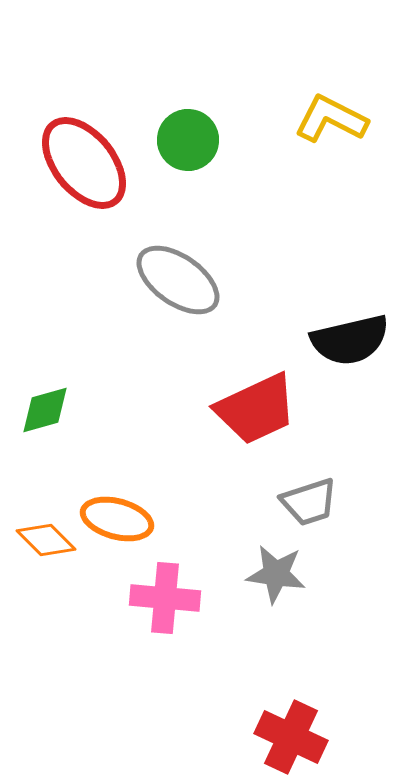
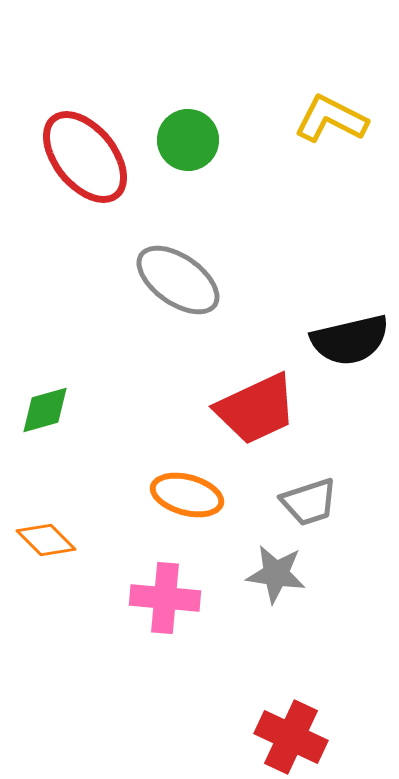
red ellipse: moved 1 px right, 6 px up
orange ellipse: moved 70 px right, 24 px up
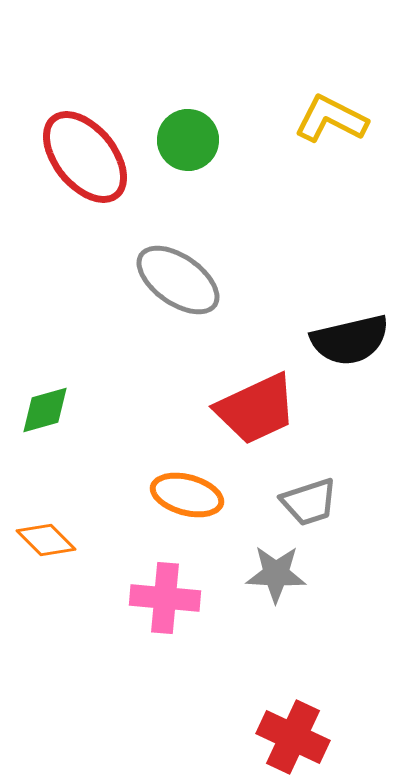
gray star: rotated 6 degrees counterclockwise
red cross: moved 2 px right
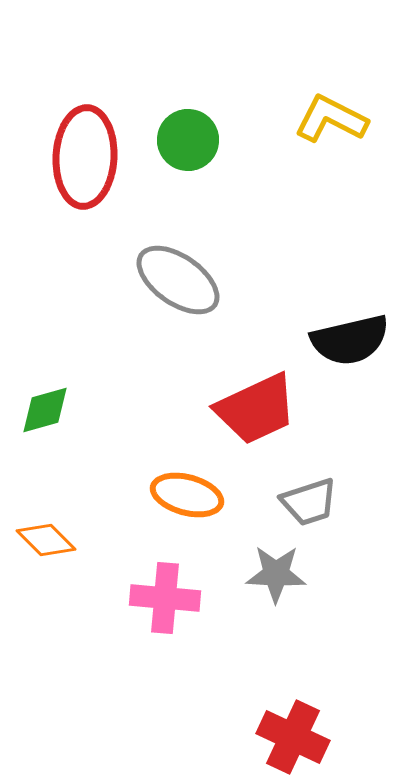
red ellipse: rotated 42 degrees clockwise
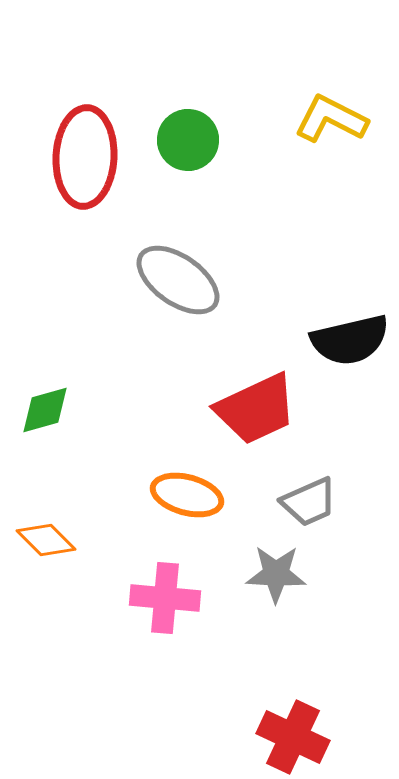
gray trapezoid: rotated 6 degrees counterclockwise
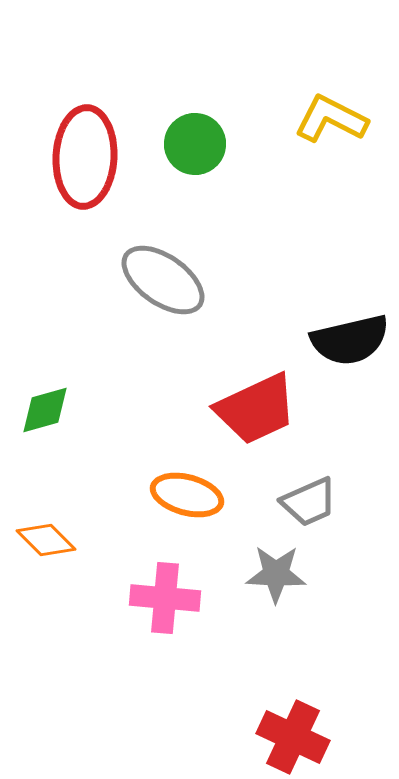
green circle: moved 7 px right, 4 px down
gray ellipse: moved 15 px left
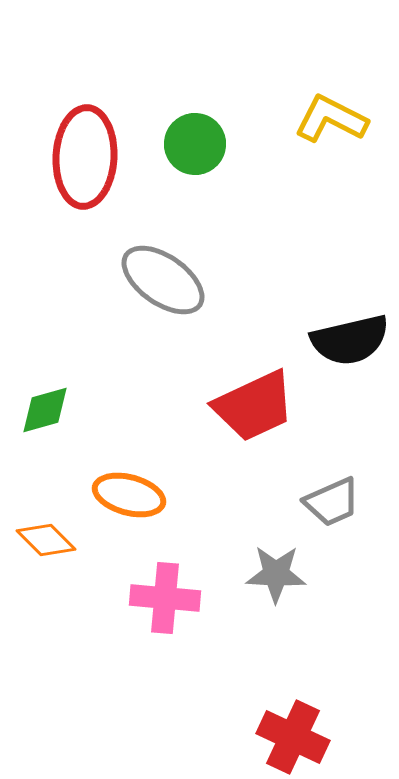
red trapezoid: moved 2 px left, 3 px up
orange ellipse: moved 58 px left
gray trapezoid: moved 23 px right
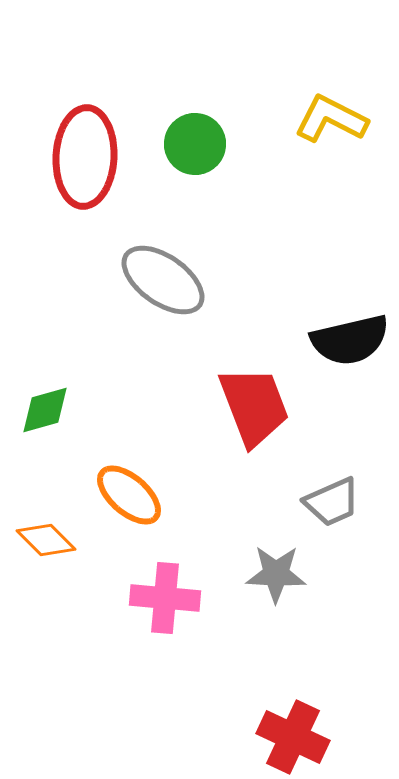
red trapezoid: rotated 86 degrees counterclockwise
orange ellipse: rotated 26 degrees clockwise
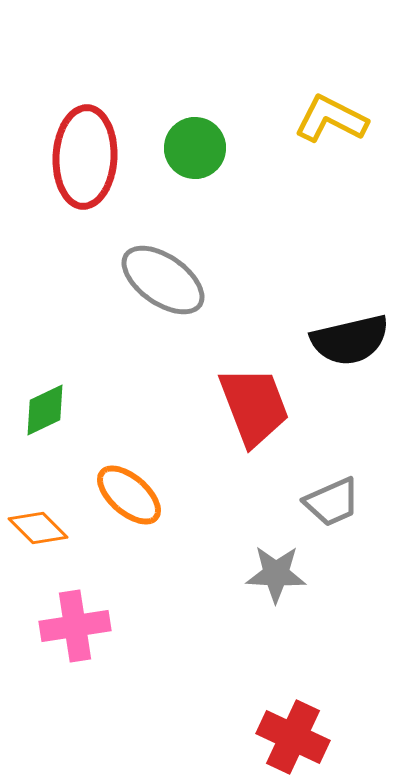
green circle: moved 4 px down
green diamond: rotated 10 degrees counterclockwise
orange diamond: moved 8 px left, 12 px up
pink cross: moved 90 px left, 28 px down; rotated 14 degrees counterclockwise
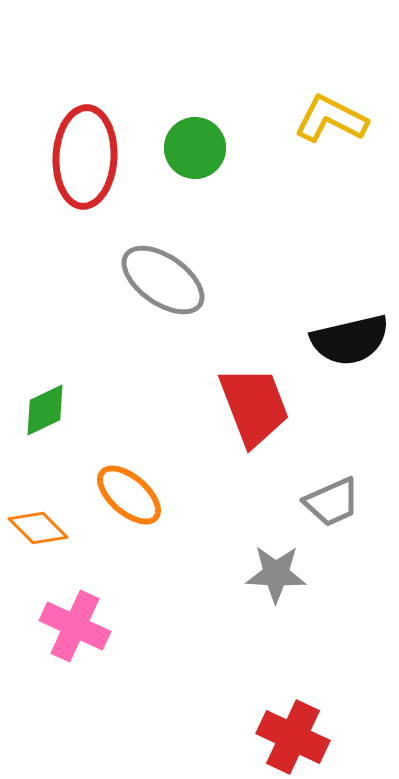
pink cross: rotated 34 degrees clockwise
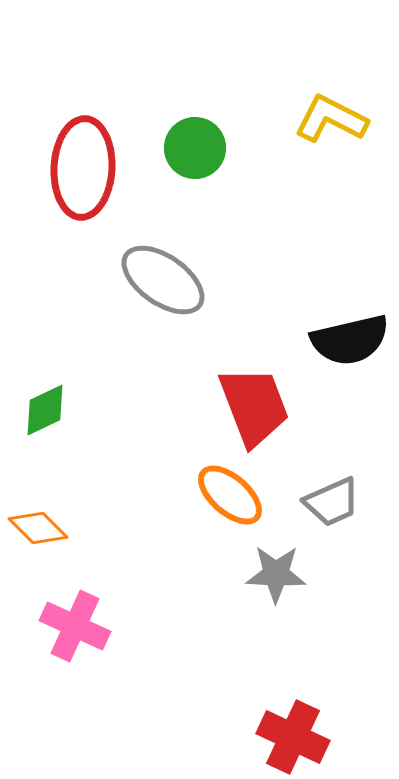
red ellipse: moved 2 px left, 11 px down
orange ellipse: moved 101 px right
